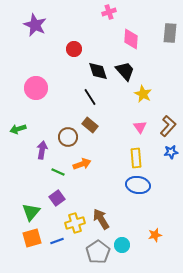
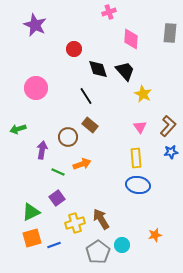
black diamond: moved 2 px up
black line: moved 4 px left, 1 px up
green triangle: rotated 24 degrees clockwise
blue line: moved 3 px left, 4 px down
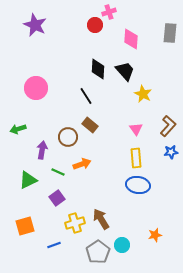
red circle: moved 21 px right, 24 px up
black diamond: rotated 20 degrees clockwise
pink triangle: moved 4 px left, 2 px down
green triangle: moved 3 px left, 32 px up
orange square: moved 7 px left, 12 px up
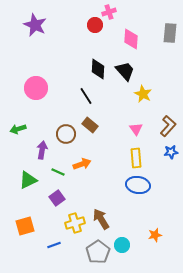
brown circle: moved 2 px left, 3 px up
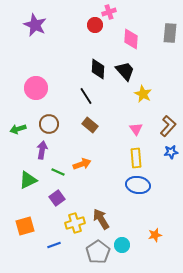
brown circle: moved 17 px left, 10 px up
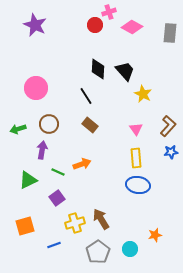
pink diamond: moved 1 px right, 12 px up; rotated 65 degrees counterclockwise
cyan circle: moved 8 px right, 4 px down
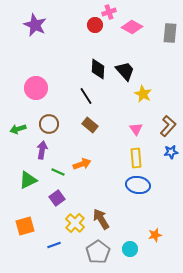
yellow cross: rotated 30 degrees counterclockwise
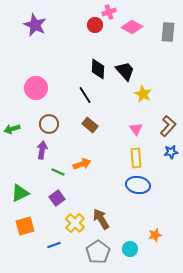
gray rectangle: moved 2 px left, 1 px up
black line: moved 1 px left, 1 px up
green arrow: moved 6 px left
green triangle: moved 8 px left, 13 px down
